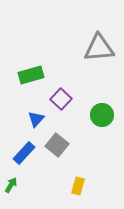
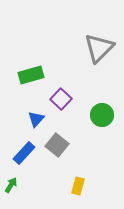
gray triangle: rotated 40 degrees counterclockwise
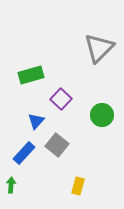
blue triangle: moved 2 px down
green arrow: rotated 28 degrees counterclockwise
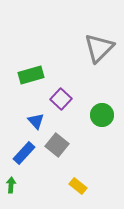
blue triangle: rotated 24 degrees counterclockwise
yellow rectangle: rotated 66 degrees counterclockwise
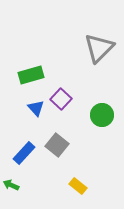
blue triangle: moved 13 px up
green arrow: rotated 70 degrees counterclockwise
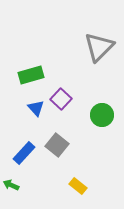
gray triangle: moved 1 px up
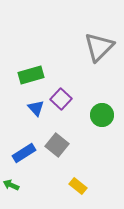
blue rectangle: rotated 15 degrees clockwise
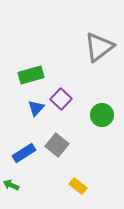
gray triangle: rotated 8 degrees clockwise
blue triangle: rotated 24 degrees clockwise
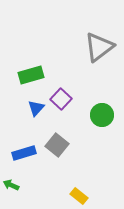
blue rectangle: rotated 15 degrees clockwise
yellow rectangle: moved 1 px right, 10 px down
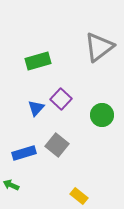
green rectangle: moved 7 px right, 14 px up
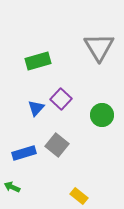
gray triangle: rotated 24 degrees counterclockwise
green arrow: moved 1 px right, 2 px down
